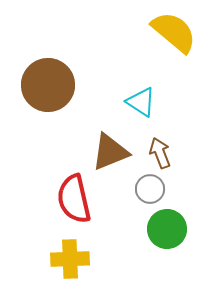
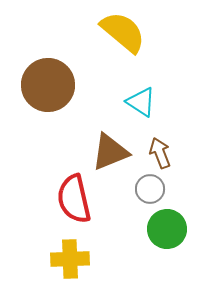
yellow semicircle: moved 51 px left
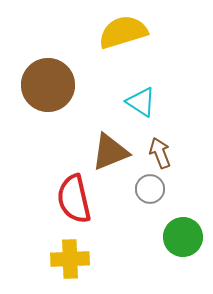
yellow semicircle: rotated 57 degrees counterclockwise
green circle: moved 16 px right, 8 px down
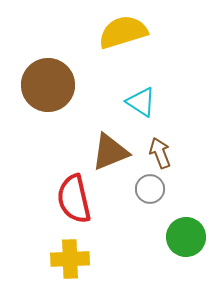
green circle: moved 3 px right
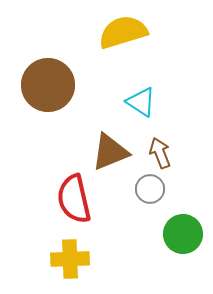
green circle: moved 3 px left, 3 px up
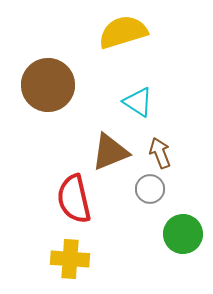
cyan triangle: moved 3 px left
yellow cross: rotated 6 degrees clockwise
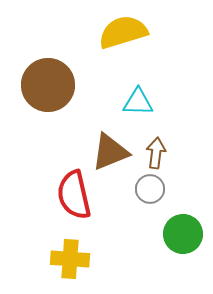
cyan triangle: rotated 32 degrees counterclockwise
brown arrow: moved 4 px left; rotated 28 degrees clockwise
red semicircle: moved 4 px up
